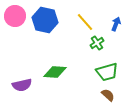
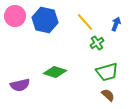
green diamond: rotated 15 degrees clockwise
purple semicircle: moved 2 px left
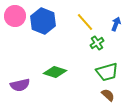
blue hexagon: moved 2 px left, 1 px down; rotated 10 degrees clockwise
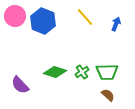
yellow line: moved 5 px up
green cross: moved 15 px left, 29 px down
green trapezoid: rotated 15 degrees clockwise
purple semicircle: rotated 60 degrees clockwise
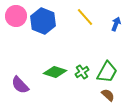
pink circle: moved 1 px right
green trapezoid: rotated 60 degrees counterclockwise
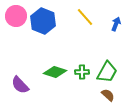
green cross: rotated 32 degrees clockwise
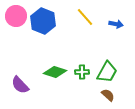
blue arrow: rotated 80 degrees clockwise
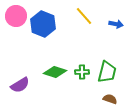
yellow line: moved 1 px left, 1 px up
blue hexagon: moved 3 px down
green trapezoid: rotated 15 degrees counterclockwise
purple semicircle: rotated 78 degrees counterclockwise
brown semicircle: moved 2 px right, 4 px down; rotated 24 degrees counterclockwise
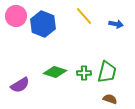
green cross: moved 2 px right, 1 px down
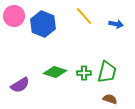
pink circle: moved 2 px left
